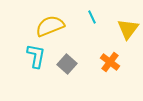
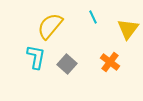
cyan line: moved 1 px right
yellow semicircle: rotated 28 degrees counterclockwise
cyan L-shape: moved 1 px down
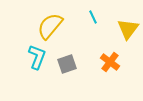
cyan L-shape: moved 1 px right; rotated 10 degrees clockwise
gray square: rotated 30 degrees clockwise
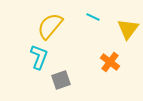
cyan line: rotated 40 degrees counterclockwise
cyan L-shape: moved 2 px right
gray square: moved 6 px left, 16 px down
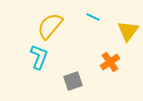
yellow triangle: moved 2 px down
orange cross: rotated 18 degrees clockwise
gray square: moved 12 px right, 1 px down
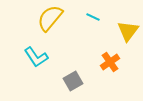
yellow semicircle: moved 8 px up
cyan L-shape: moved 3 px left; rotated 125 degrees clockwise
gray square: rotated 12 degrees counterclockwise
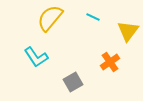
gray square: moved 1 px down
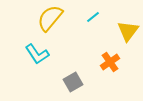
cyan line: rotated 64 degrees counterclockwise
cyan L-shape: moved 1 px right, 3 px up
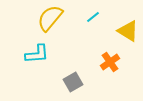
yellow triangle: rotated 35 degrees counterclockwise
cyan L-shape: rotated 60 degrees counterclockwise
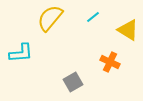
yellow triangle: moved 1 px up
cyan L-shape: moved 16 px left, 1 px up
orange cross: rotated 30 degrees counterclockwise
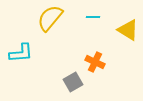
cyan line: rotated 40 degrees clockwise
orange cross: moved 15 px left
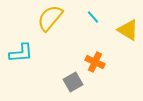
cyan line: rotated 48 degrees clockwise
